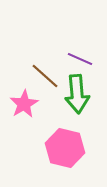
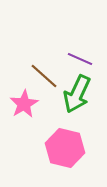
brown line: moved 1 px left
green arrow: rotated 30 degrees clockwise
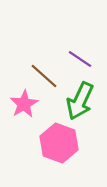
purple line: rotated 10 degrees clockwise
green arrow: moved 3 px right, 7 px down
pink hexagon: moved 6 px left, 5 px up; rotated 6 degrees clockwise
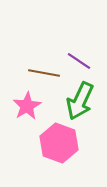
purple line: moved 1 px left, 2 px down
brown line: moved 3 px up; rotated 32 degrees counterclockwise
pink star: moved 3 px right, 2 px down
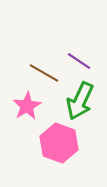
brown line: rotated 20 degrees clockwise
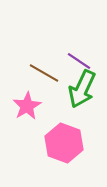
green arrow: moved 2 px right, 12 px up
pink hexagon: moved 5 px right
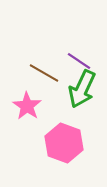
pink star: rotated 8 degrees counterclockwise
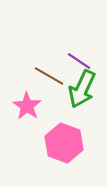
brown line: moved 5 px right, 3 px down
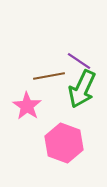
brown line: rotated 40 degrees counterclockwise
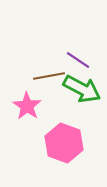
purple line: moved 1 px left, 1 px up
green arrow: rotated 87 degrees counterclockwise
